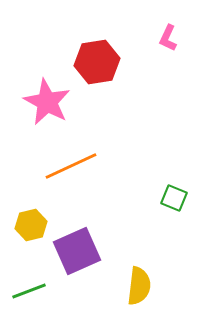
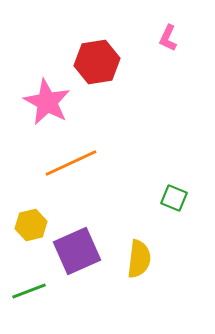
orange line: moved 3 px up
yellow semicircle: moved 27 px up
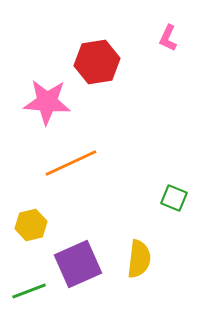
pink star: rotated 24 degrees counterclockwise
purple square: moved 1 px right, 13 px down
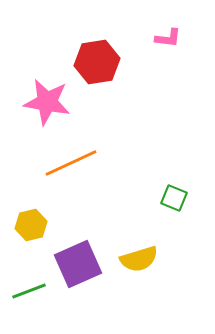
pink L-shape: rotated 108 degrees counterclockwise
pink star: rotated 6 degrees clockwise
yellow semicircle: rotated 66 degrees clockwise
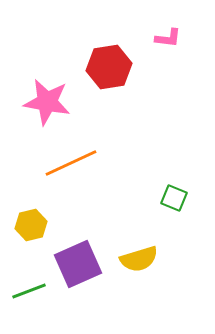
red hexagon: moved 12 px right, 5 px down
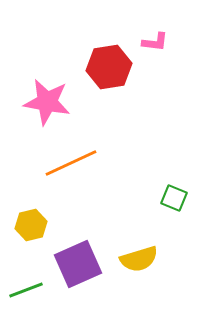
pink L-shape: moved 13 px left, 4 px down
green line: moved 3 px left, 1 px up
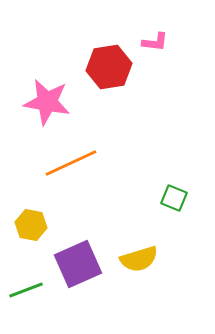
yellow hexagon: rotated 24 degrees clockwise
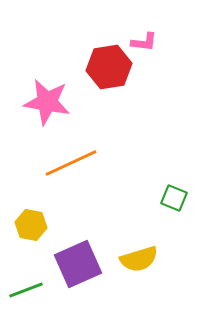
pink L-shape: moved 11 px left
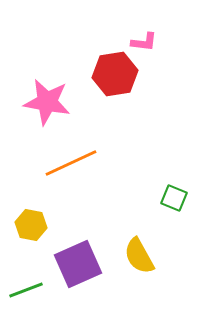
red hexagon: moved 6 px right, 7 px down
yellow semicircle: moved 3 px up; rotated 78 degrees clockwise
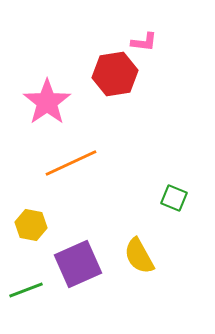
pink star: rotated 27 degrees clockwise
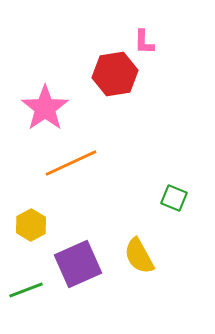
pink L-shape: rotated 84 degrees clockwise
pink star: moved 2 px left, 6 px down
yellow hexagon: rotated 20 degrees clockwise
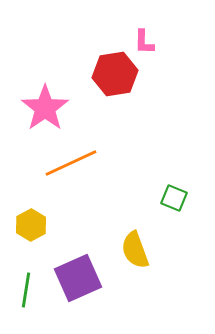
yellow semicircle: moved 4 px left, 6 px up; rotated 9 degrees clockwise
purple square: moved 14 px down
green line: rotated 60 degrees counterclockwise
